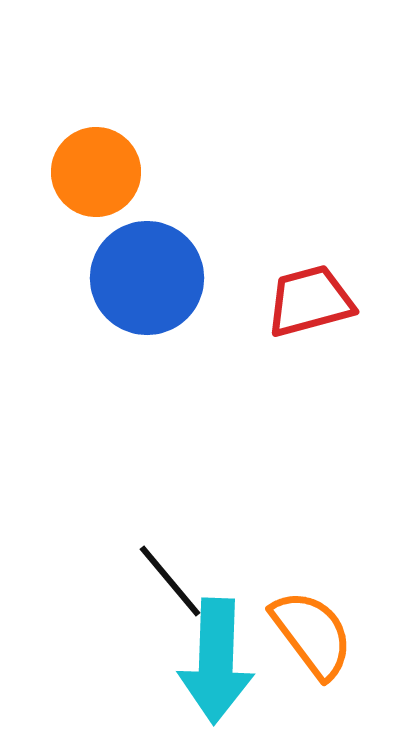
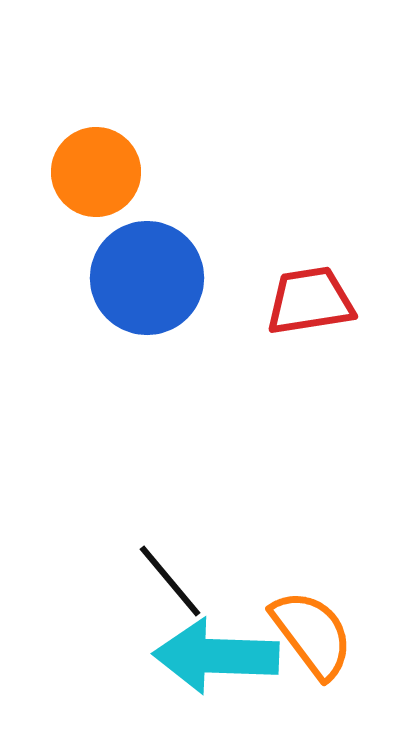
red trapezoid: rotated 6 degrees clockwise
cyan arrow: moved 5 px up; rotated 90 degrees clockwise
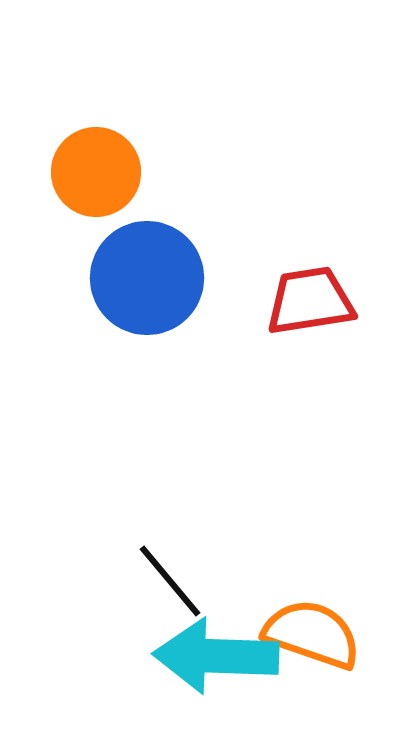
orange semicircle: rotated 34 degrees counterclockwise
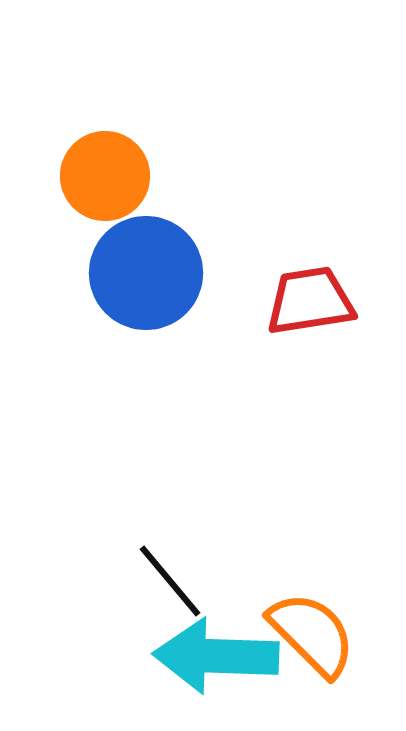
orange circle: moved 9 px right, 4 px down
blue circle: moved 1 px left, 5 px up
orange semicircle: rotated 26 degrees clockwise
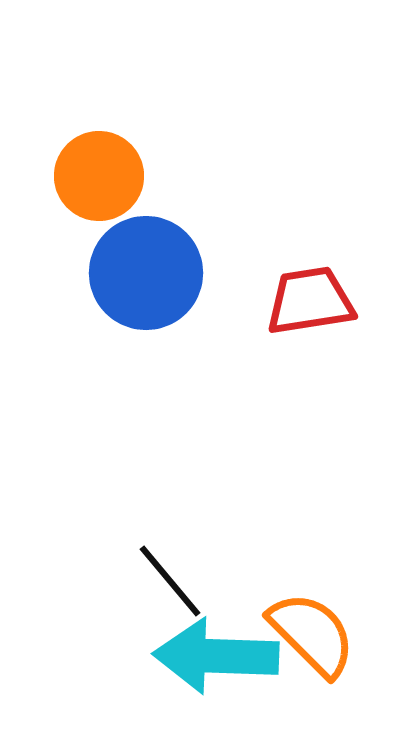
orange circle: moved 6 px left
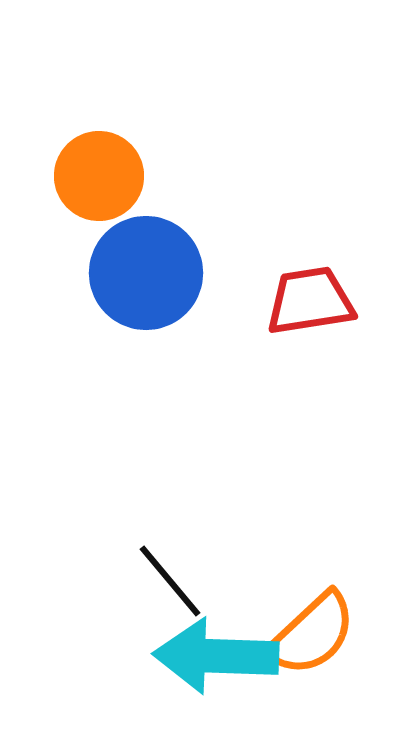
orange semicircle: rotated 92 degrees clockwise
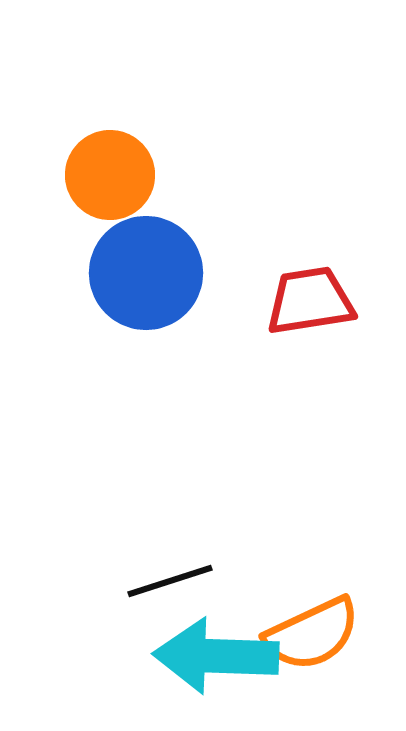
orange circle: moved 11 px right, 1 px up
black line: rotated 68 degrees counterclockwise
orange semicircle: rotated 18 degrees clockwise
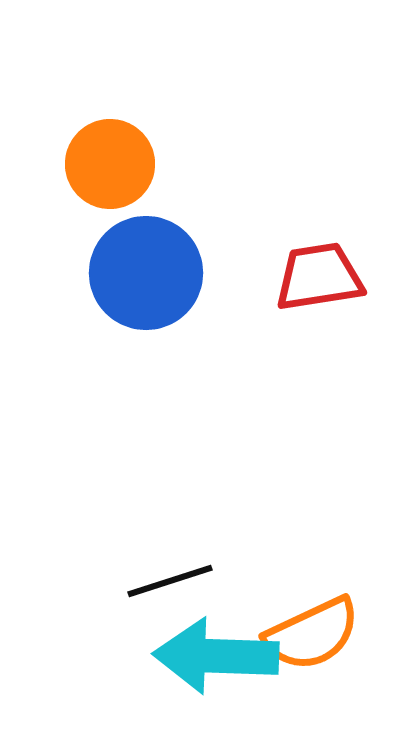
orange circle: moved 11 px up
red trapezoid: moved 9 px right, 24 px up
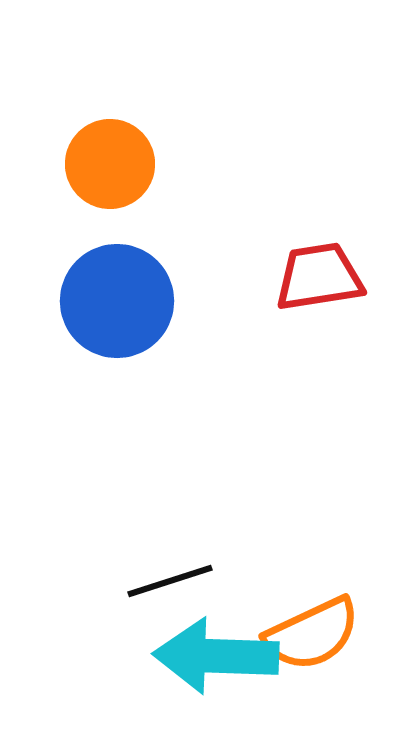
blue circle: moved 29 px left, 28 px down
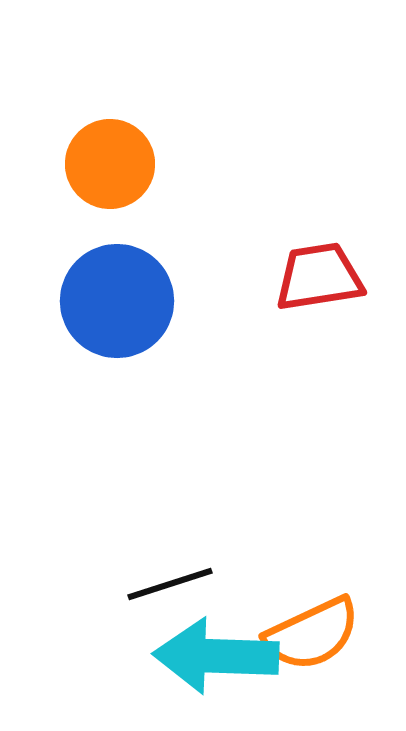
black line: moved 3 px down
